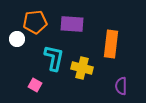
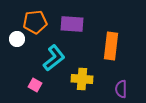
orange rectangle: moved 2 px down
cyan L-shape: rotated 40 degrees clockwise
yellow cross: moved 11 px down; rotated 10 degrees counterclockwise
purple semicircle: moved 3 px down
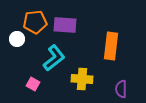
purple rectangle: moved 7 px left, 1 px down
pink square: moved 2 px left, 1 px up
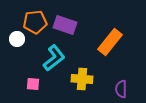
purple rectangle: rotated 15 degrees clockwise
orange rectangle: moved 1 px left, 4 px up; rotated 32 degrees clockwise
pink square: rotated 24 degrees counterclockwise
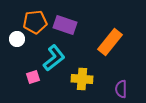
pink square: moved 7 px up; rotated 24 degrees counterclockwise
